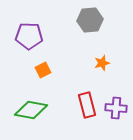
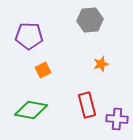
orange star: moved 1 px left, 1 px down
purple cross: moved 1 px right, 11 px down
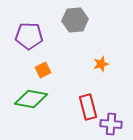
gray hexagon: moved 15 px left
red rectangle: moved 1 px right, 2 px down
green diamond: moved 11 px up
purple cross: moved 6 px left, 5 px down
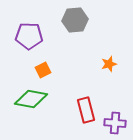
orange star: moved 8 px right
red rectangle: moved 2 px left, 3 px down
purple cross: moved 4 px right, 1 px up
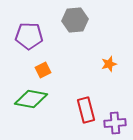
purple cross: rotated 10 degrees counterclockwise
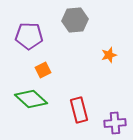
orange star: moved 9 px up
green diamond: rotated 32 degrees clockwise
red rectangle: moved 7 px left
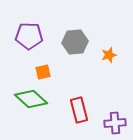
gray hexagon: moved 22 px down
orange square: moved 2 px down; rotated 14 degrees clockwise
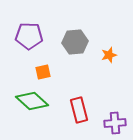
green diamond: moved 1 px right, 2 px down
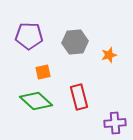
green diamond: moved 4 px right
red rectangle: moved 13 px up
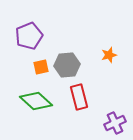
purple pentagon: rotated 24 degrees counterclockwise
gray hexagon: moved 8 px left, 23 px down
orange square: moved 2 px left, 5 px up
purple cross: rotated 20 degrees counterclockwise
